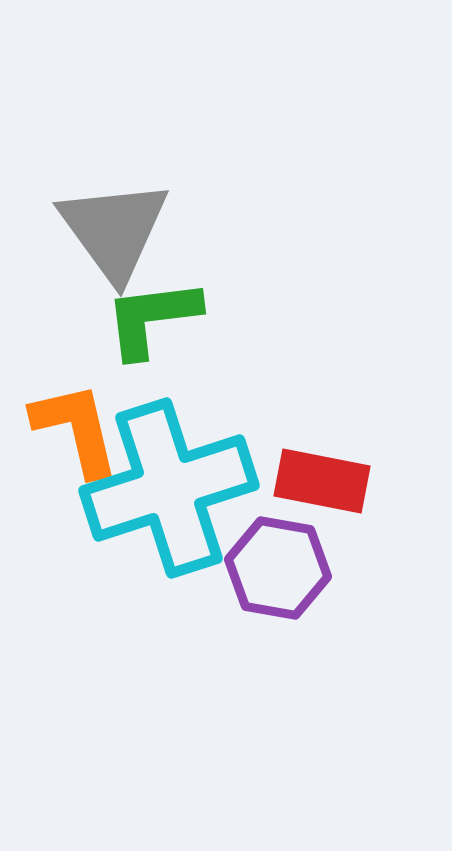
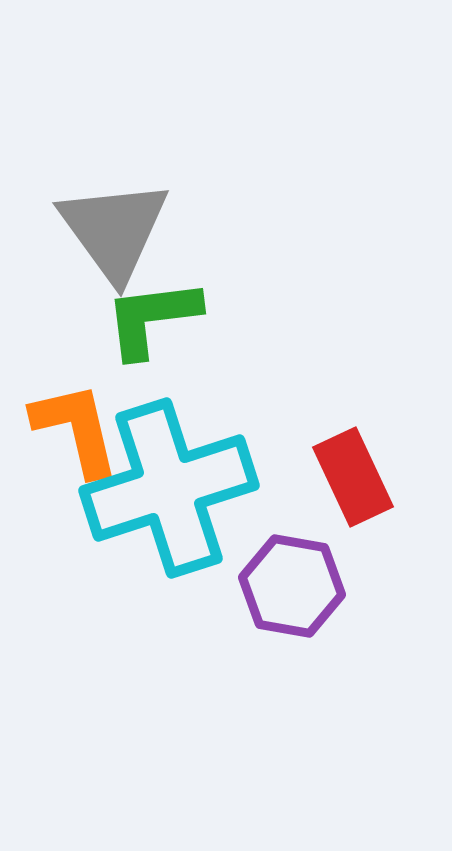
red rectangle: moved 31 px right, 4 px up; rotated 54 degrees clockwise
purple hexagon: moved 14 px right, 18 px down
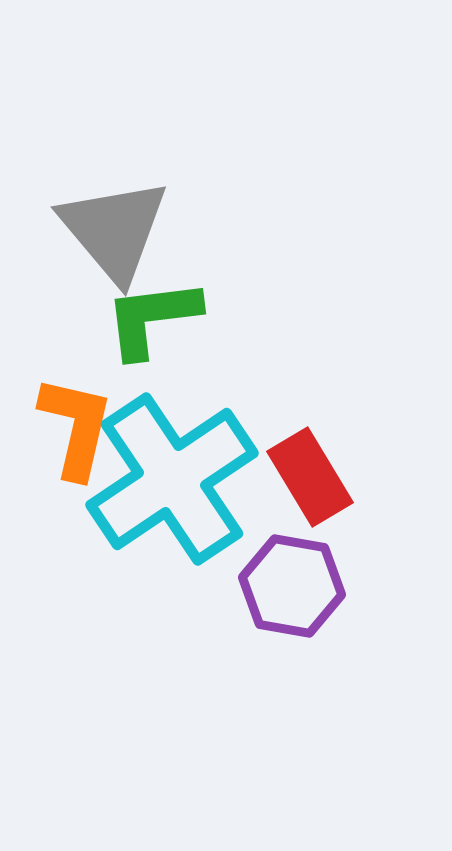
gray triangle: rotated 4 degrees counterclockwise
orange L-shape: moved 2 px up; rotated 26 degrees clockwise
red rectangle: moved 43 px left; rotated 6 degrees counterclockwise
cyan cross: moved 3 px right, 9 px up; rotated 16 degrees counterclockwise
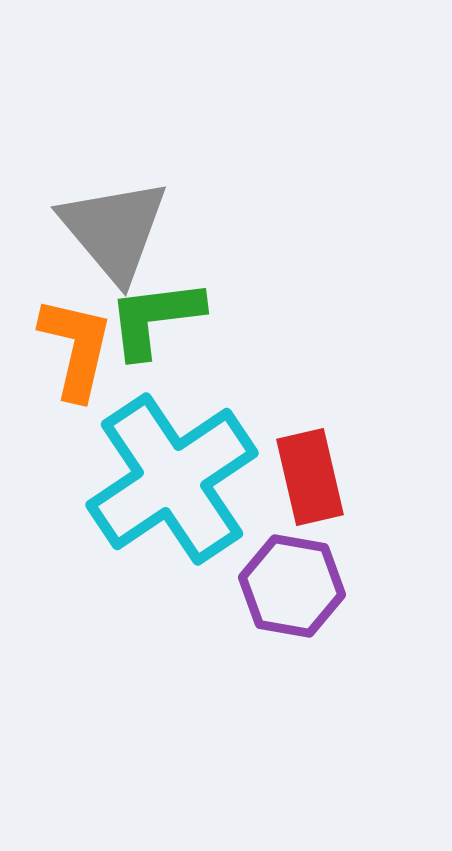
green L-shape: moved 3 px right
orange L-shape: moved 79 px up
red rectangle: rotated 18 degrees clockwise
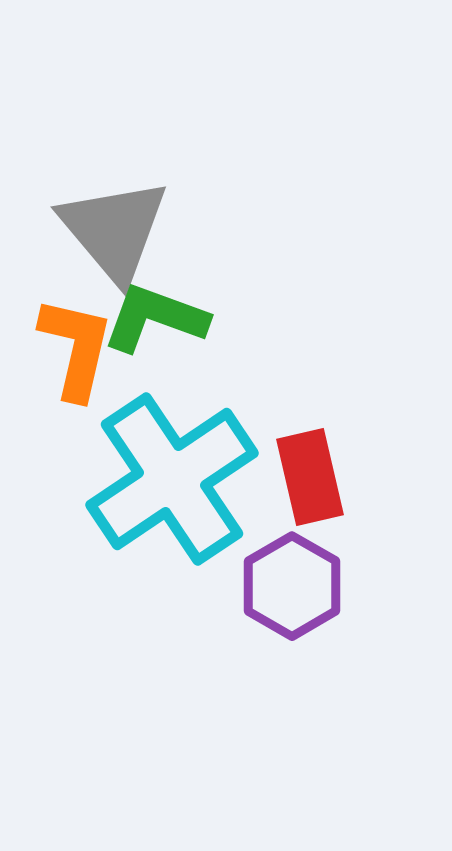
green L-shape: rotated 27 degrees clockwise
purple hexagon: rotated 20 degrees clockwise
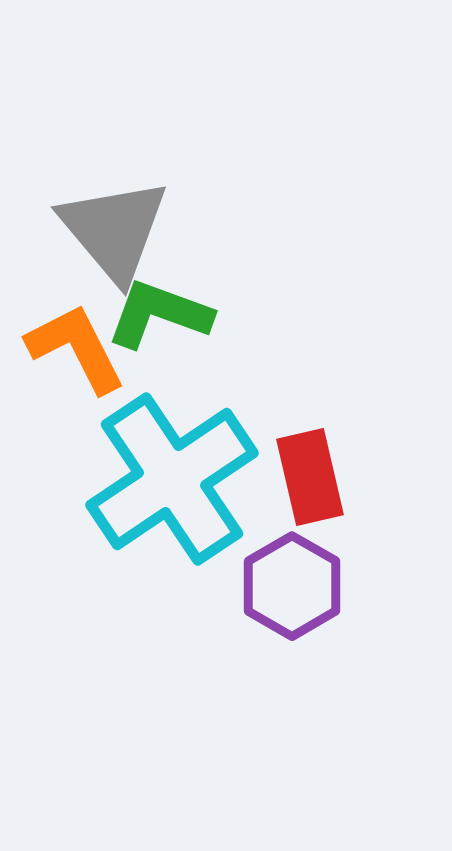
green L-shape: moved 4 px right, 4 px up
orange L-shape: rotated 40 degrees counterclockwise
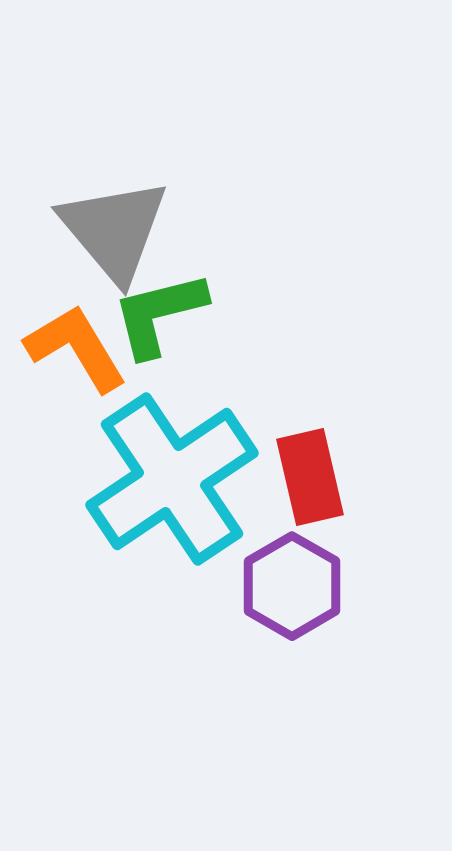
green L-shape: rotated 34 degrees counterclockwise
orange L-shape: rotated 4 degrees counterclockwise
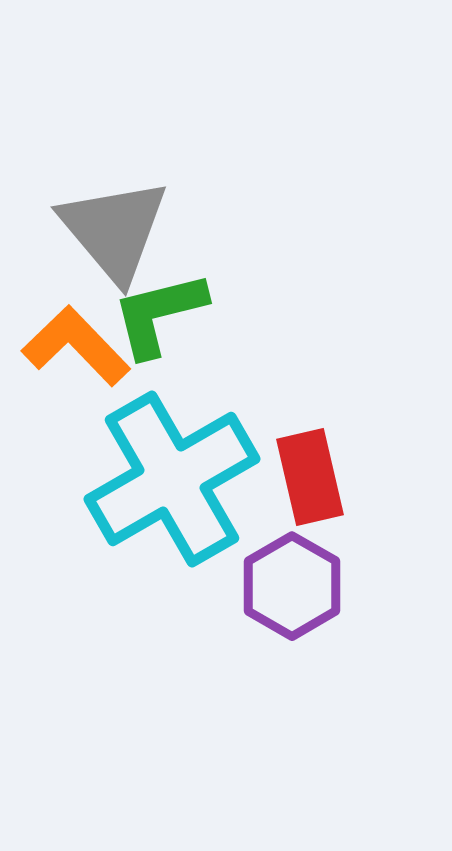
orange L-shape: moved 2 px up; rotated 13 degrees counterclockwise
cyan cross: rotated 4 degrees clockwise
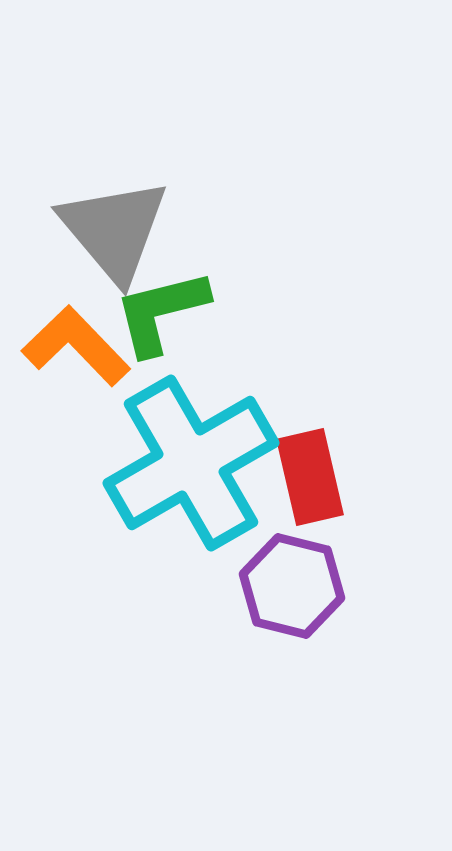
green L-shape: moved 2 px right, 2 px up
cyan cross: moved 19 px right, 16 px up
purple hexagon: rotated 16 degrees counterclockwise
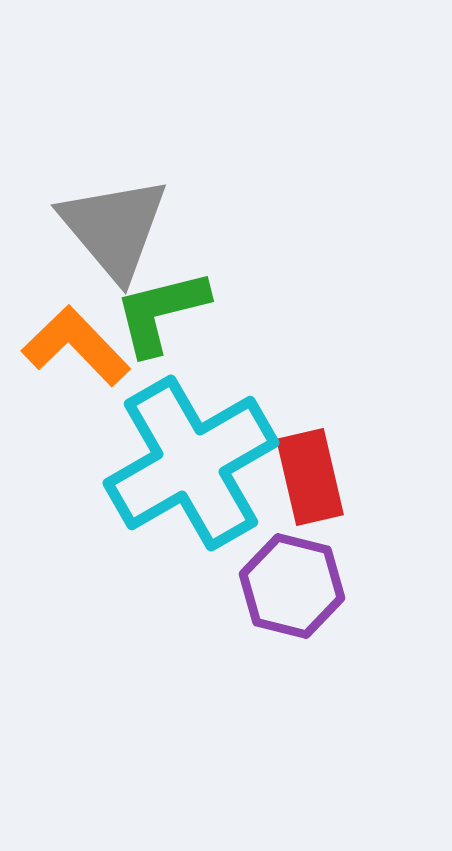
gray triangle: moved 2 px up
